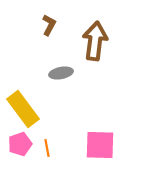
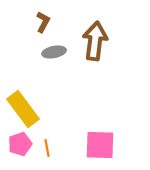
brown L-shape: moved 6 px left, 3 px up
gray ellipse: moved 7 px left, 21 px up
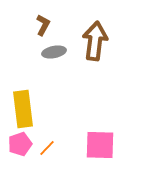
brown L-shape: moved 3 px down
yellow rectangle: rotated 30 degrees clockwise
orange line: rotated 54 degrees clockwise
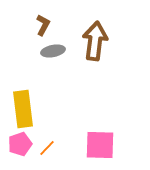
gray ellipse: moved 1 px left, 1 px up
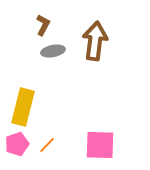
yellow rectangle: moved 2 px up; rotated 21 degrees clockwise
pink pentagon: moved 3 px left
orange line: moved 3 px up
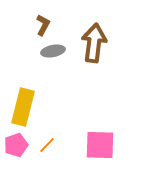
brown arrow: moved 1 px left, 2 px down
pink pentagon: moved 1 px left, 1 px down
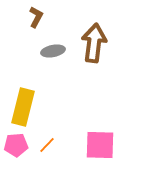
brown L-shape: moved 7 px left, 8 px up
pink pentagon: rotated 15 degrees clockwise
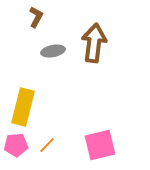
pink square: rotated 16 degrees counterclockwise
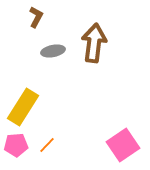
yellow rectangle: rotated 18 degrees clockwise
pink square: moved 23 px right; rotated 20 degrees counterclockwise
